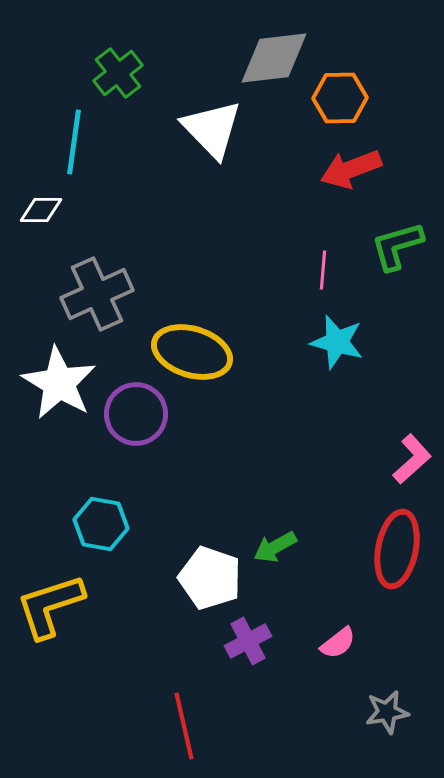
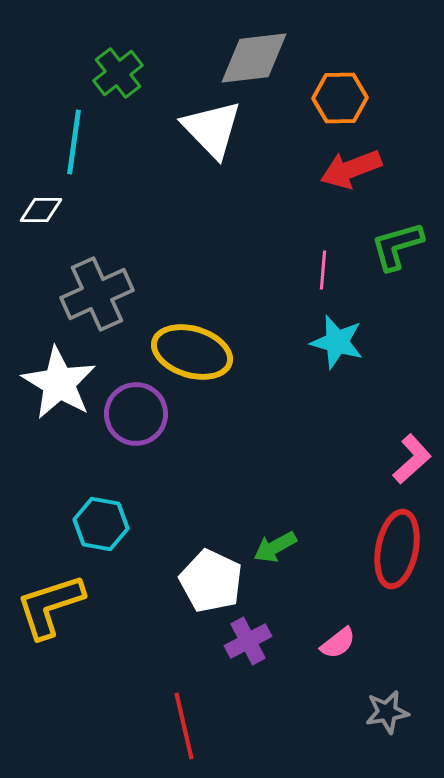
gray diamond: moved 20 px left
white pentagon: moved 1 px right, 3 px down; rotated 6 degrees clockwise
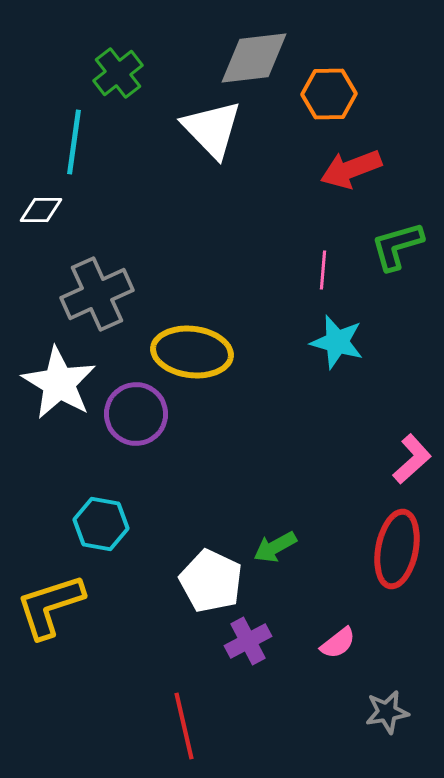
orange hexagon: moved 11 px left, 4 px up
yellow ellipse: rotated 10 degrees counterclockwise
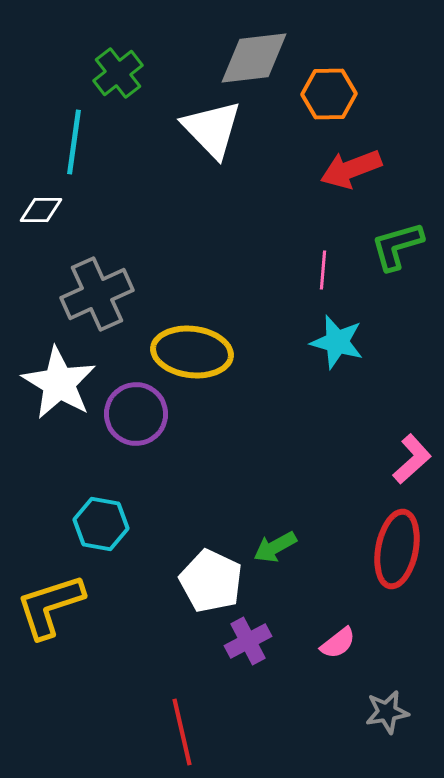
red line: moved 2 px left, 6 px down
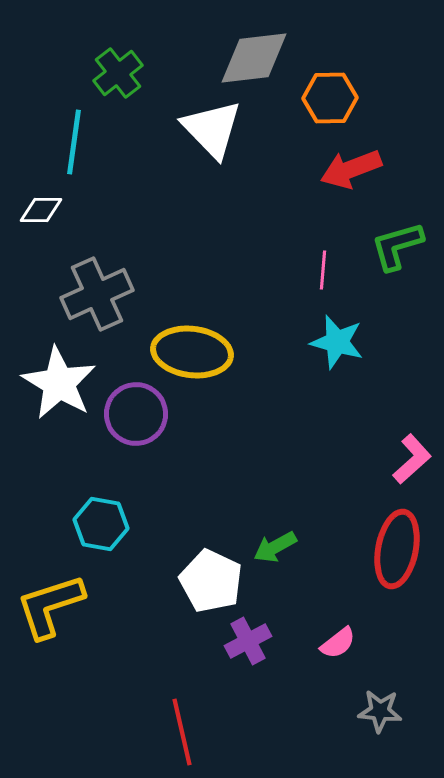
orange hexagon: moved 1 px right, 4 px down
gray star: moved 7 px left, 1 px up; rotated 15 degrees clockwise
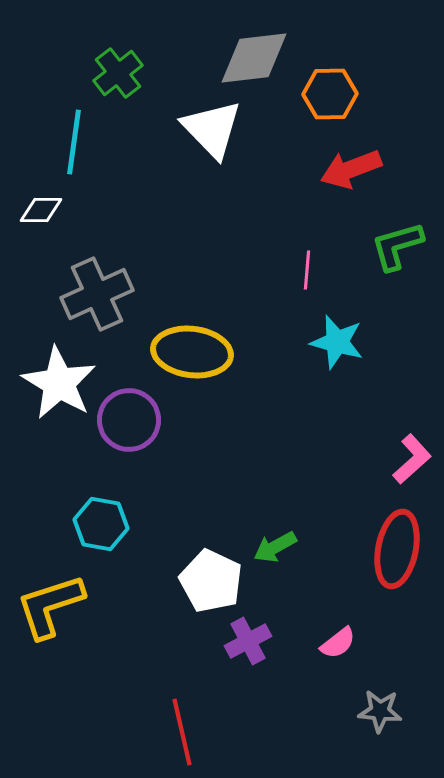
orange hexagon: moved 4 px up
pink line: moved 16 px left
purple circle: moved 7 px left, 6 px down
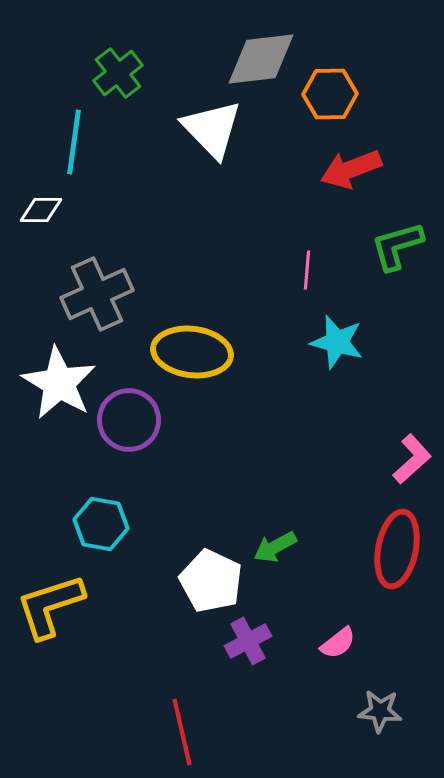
gray diamond: moved 7 px right, 1 px down
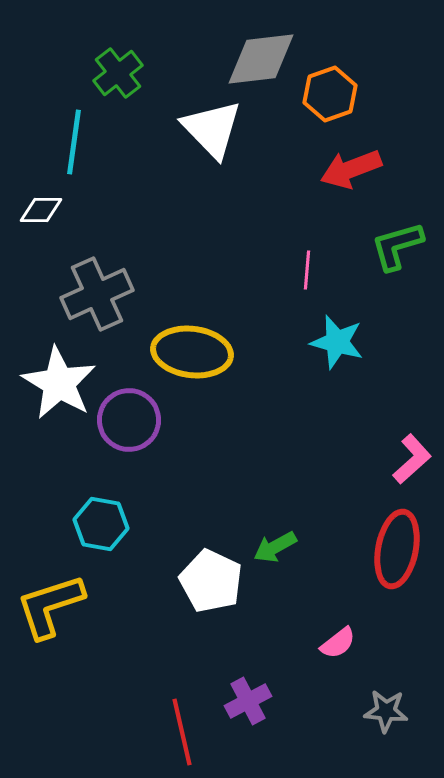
orange hexagon: rotated 18 degrees counterclockwise
purple cross: moved 60 px down
gray star: moved 6 px right
